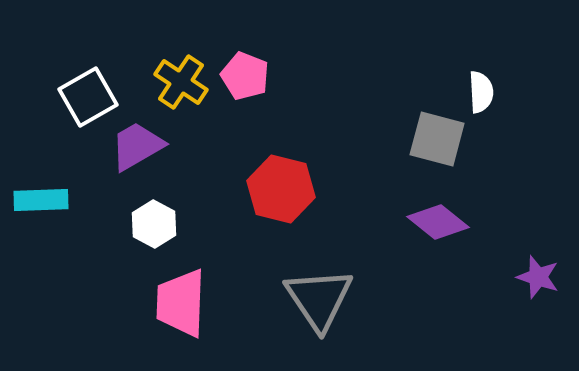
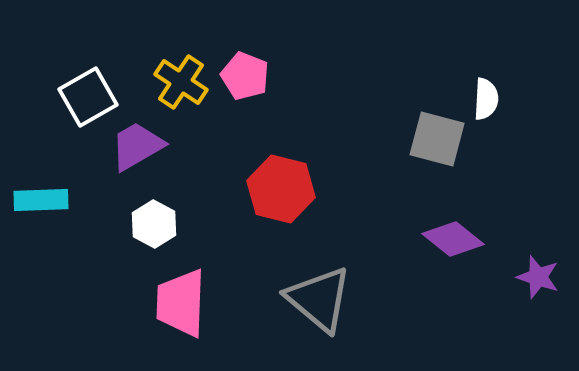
white semicircle: moved 5 px right, 7 px down; rotated 6 degrees clockwise
purple diamond: moved 15 px right, 17 px down
gray triangle: rotated 16 degrees counterclockwise
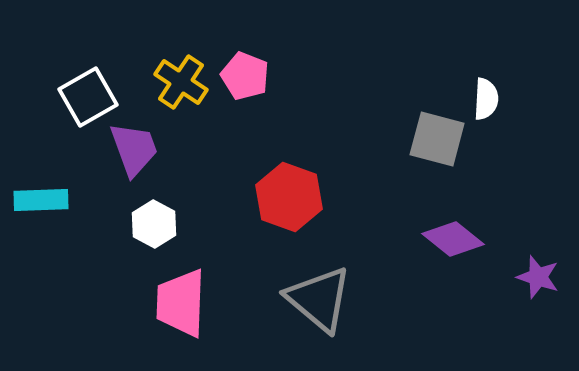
purple trapezoid: moved 3 px left, 3 px down; rotated 100 degrees clockwise
red hexagon: moved 8 px right, 8 px down; rotated 6 degrees clockwise
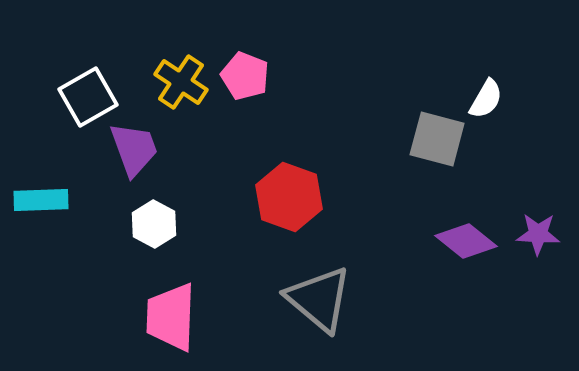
white semicircle: rotated 27 degrees clockwise
purple diamond: moved 13 px right, 2 px down
purple star: moved 43 px up; rotated 15 degrees counterclockwise
pink trapezoid: moved 10 px left, 14 px down
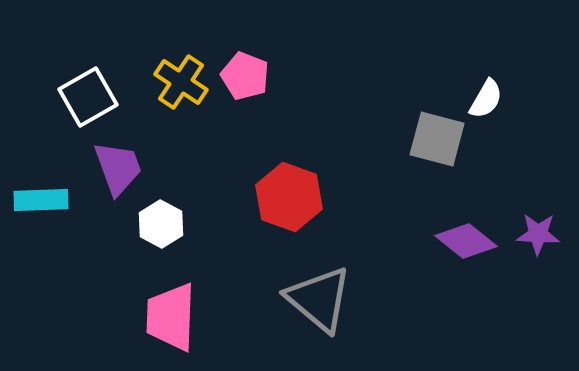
purple trapezoid: moved 16 px left, 19 px down
white hexagon: moved 7 px right
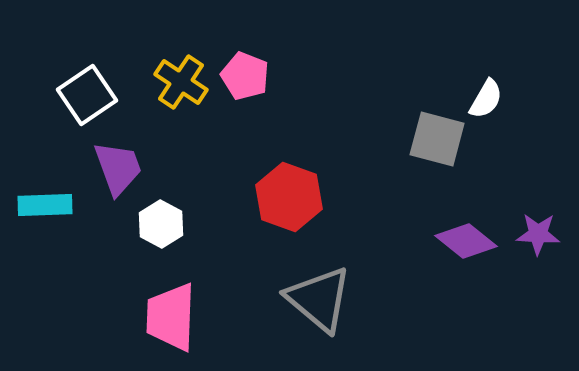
white square: moved 1 px left, 2 px up; rotated 4 degrees counterclockwise
cyan rectangle: moved 4 px right, 5 px down
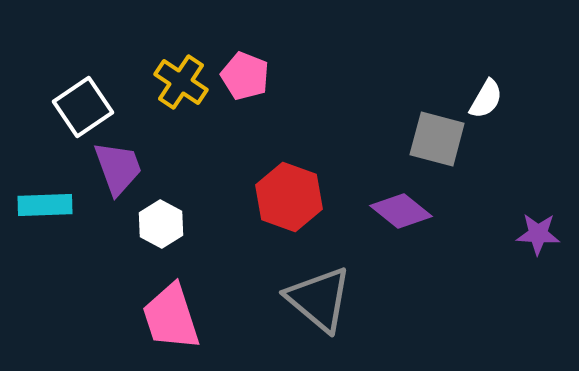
white square: moved 4 px left, 12 px down
purple diamond: moved 65 px left, 30 px up
pink trapezoid: rotated 20 degrees counterclockwise
